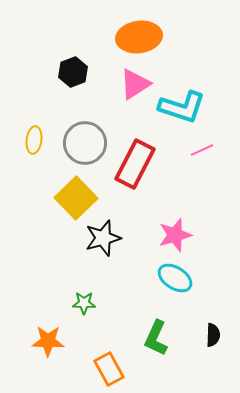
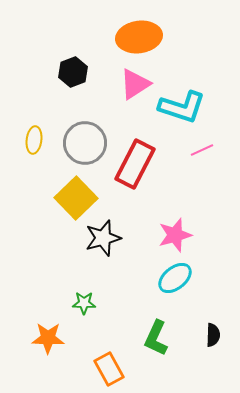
cyan ellipse: rotated 72 degrees counterclockwise
orange star: moved 3 px up
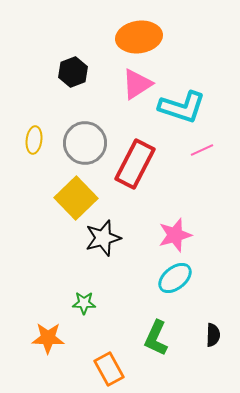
pink triangle: moved 2 px right
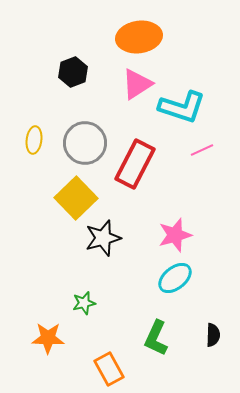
green star: rotated 15 degrees counterclockwise
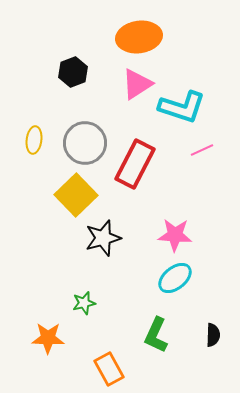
yellow square: moved 3 px up
pink star: rotated 20 degrees clockwise
green L-shape: moved 3 px up
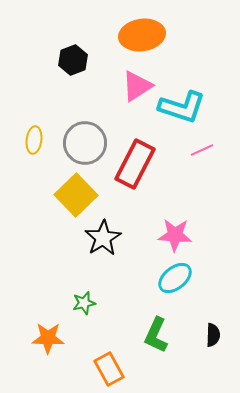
orange ellipse: moved 3 px right, 2 px up
black hexagon: moved 12 px up
pink triangle: moved 2 px down
black star: rotated 15 degrees counterclockwise
